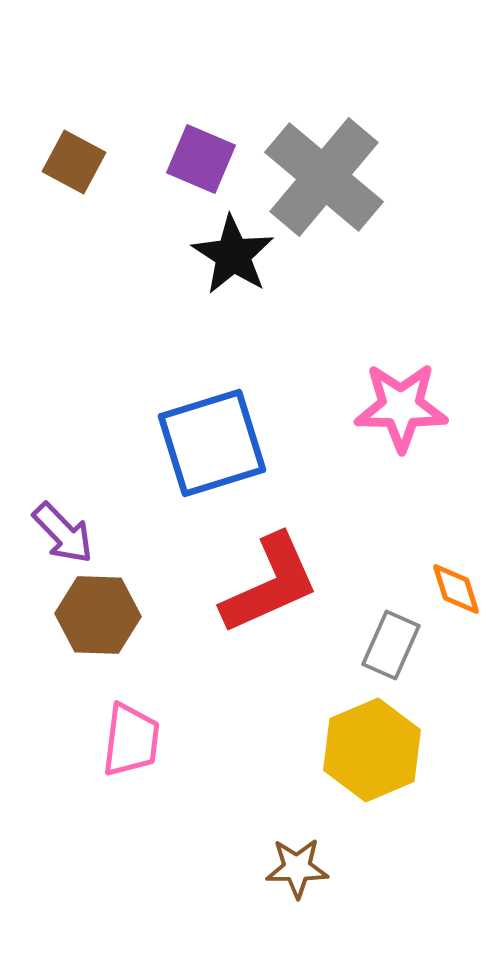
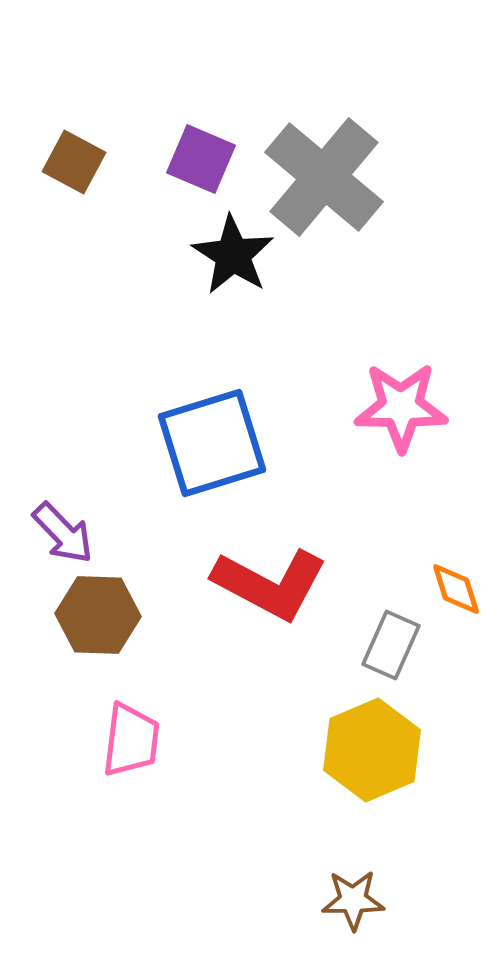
red L-shape: rotated 52 degrees clockwise
brown star: moved 56 px right, 32 px down
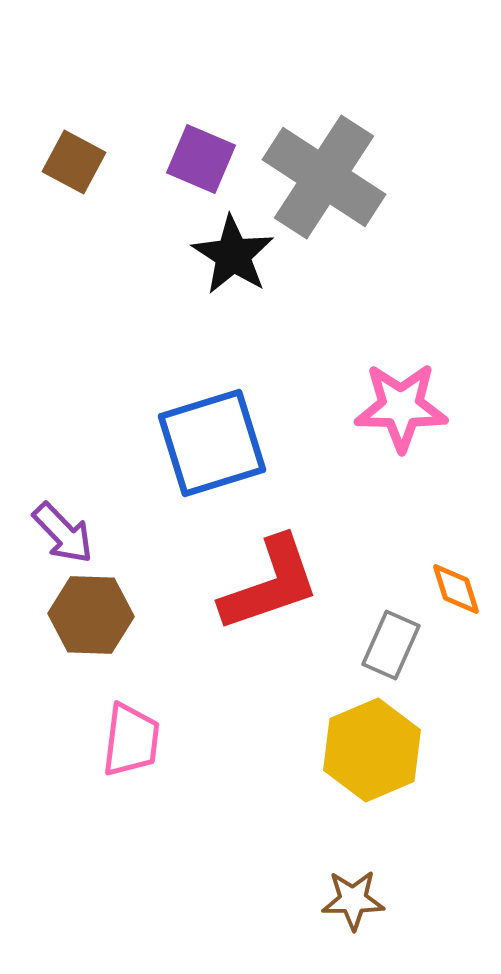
gray cross: rotated 7 degrees counterclockwise
red L-shape: rotated 47 degrees counterclockwise
brown hexagon: moved 7 px left
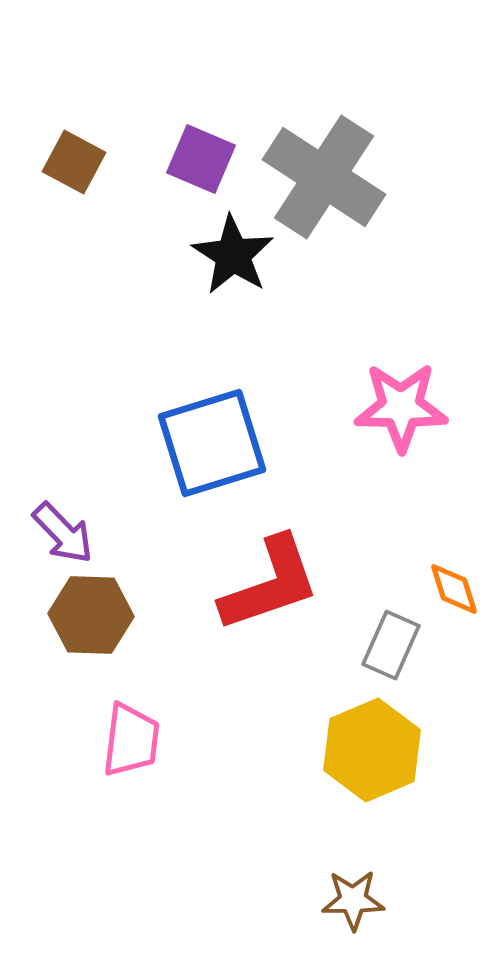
orange diamond: moved 2 px left
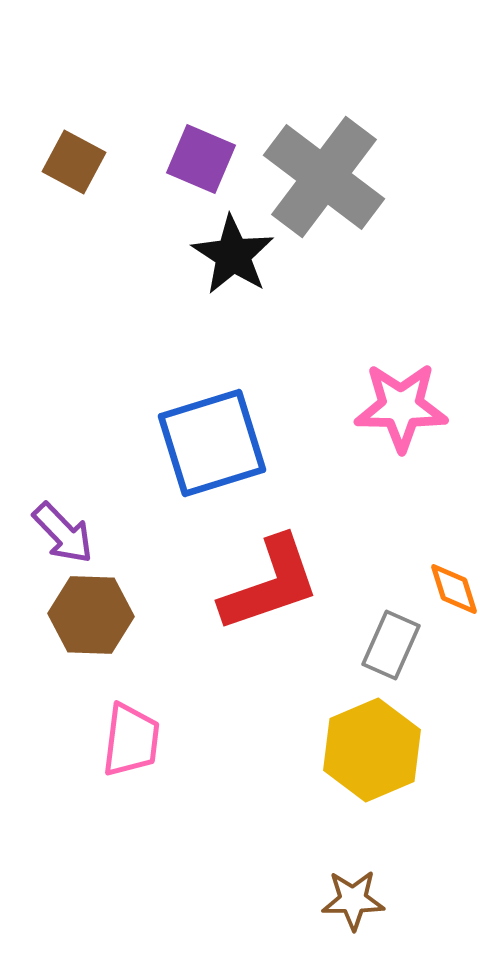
gray cross: rotated 4 degrees clockwise
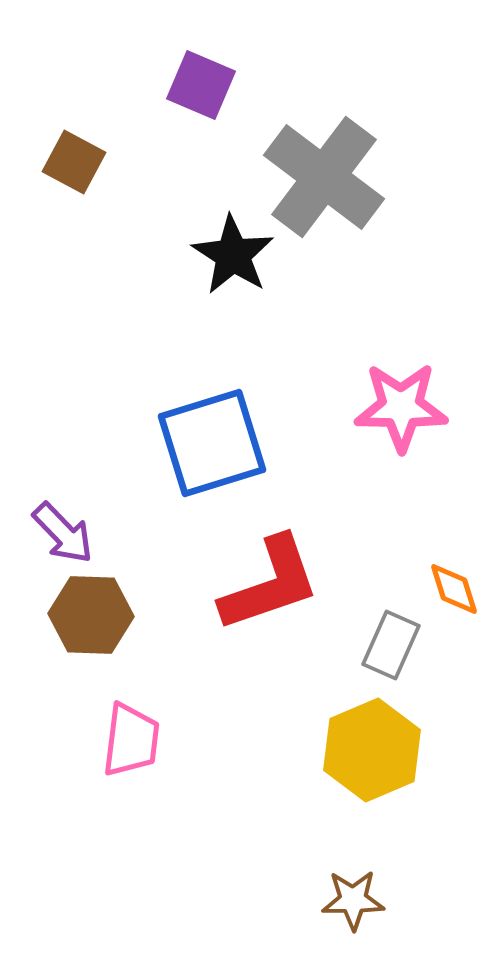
purple square: moved 74 px up
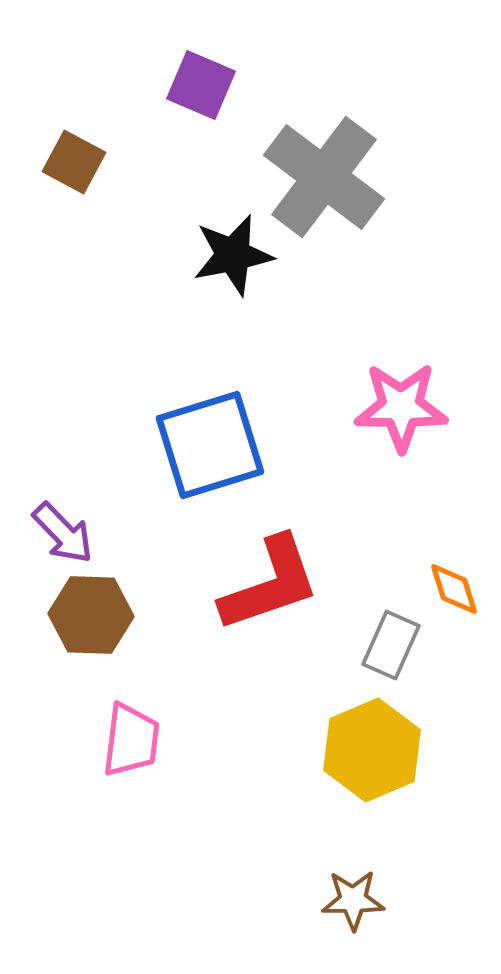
black star: rotated 28 degrees clockwise
blue square: moved 2 px left, 2 px down
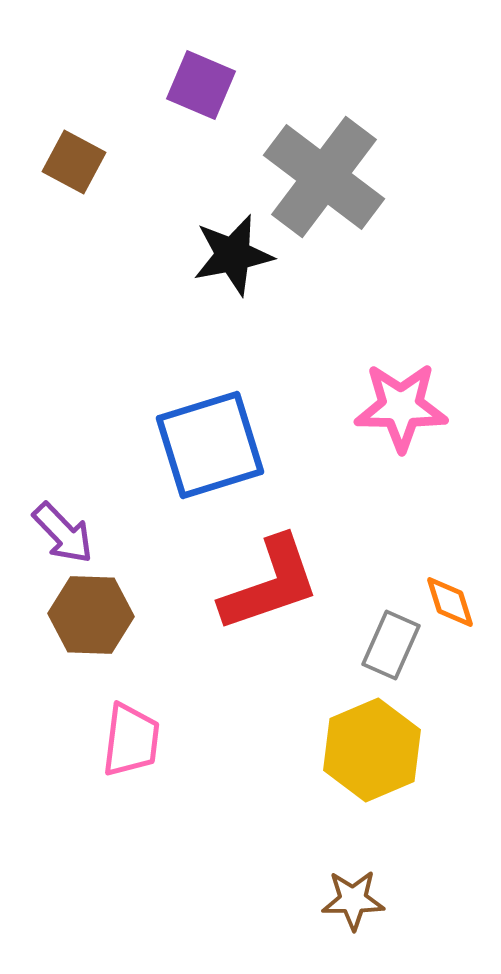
orange diamond: moved 4 px left, 13 px down
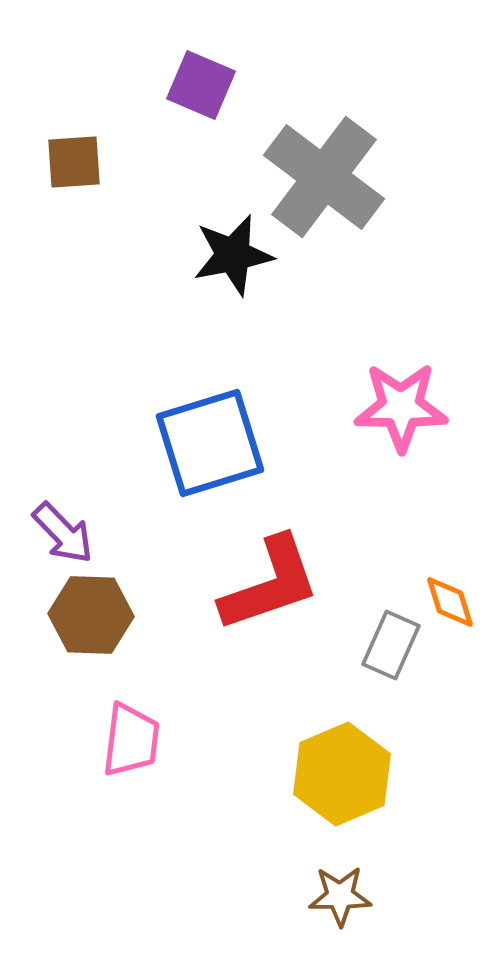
brown square: rotated 32 degrees counterclockwise
blue square: moved 2 px up
yellow hexagon: moved 30 px left, 24 px down
brown star: moved 13 px left, 4 px up
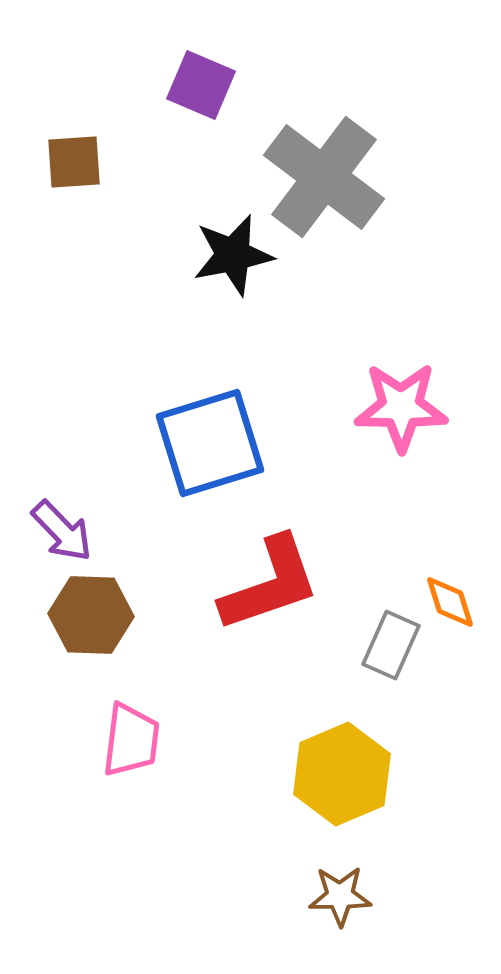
purple arrow: moved 1 px left, 2 px up
